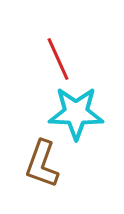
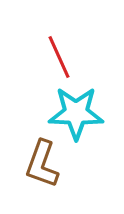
red line: moved 1 px right, 2 px up
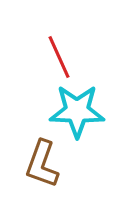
cyan star: moved 1 px right, 2 px up
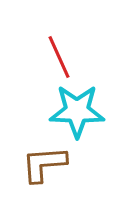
brown L-shape: moved 2 px right; rotated 66 degrees clockwise
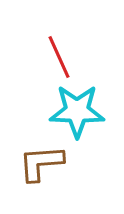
brown L-shape: moved 3 px left, 1 px up
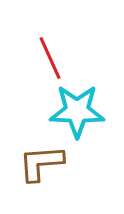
red line: moved 9 px left, 1 px down
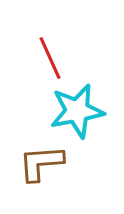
cyan star: rotated 12 degrees counterclockwise
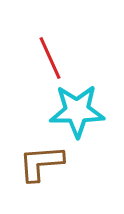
cyan star: rotated 10 degrees clockwise
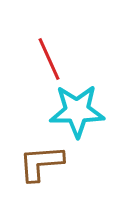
red line: moved 1 px left, 1 px down
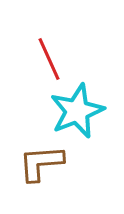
cyan star: rotated 22 degrees counterclockwise
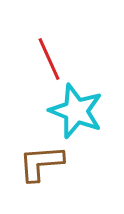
cyan star: moved 1 px left; rotated 28 degrees counterclockwise
